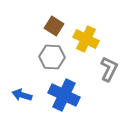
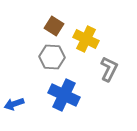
blue arrow: moved 8 px left, 9 px down; rotated 36 degrees counterclockwise
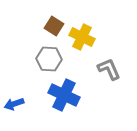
yellow cross: moved 4 px left, 2 px up
gray hexagon: moved 3 px left, 2 px down
gray L-shape: rotated 50 degrees counterclockwise
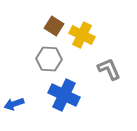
yellow cross: moved 2 px up
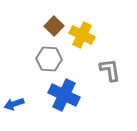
brown square: rotated 12 degrees clockwise
gray L-shape: moved 1 px right, 1 px down; rotated 15 degrees clockwise
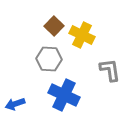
blue arrow: moved 1 px right
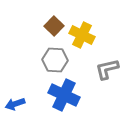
gray hexagon: moved 6 px right, 1 px down
gray L-shape: moved 3 px left, 1 px up; rotated 95 degrees counterclockwise
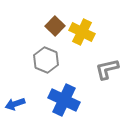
brown square: moved 1 px right
yellow cross: moved 3 px up
gray hexagon: moved 9 px left; rotated 20 degrees clockwise
blue cross: moved 5 px down
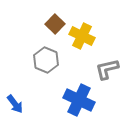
brown square: moved 2 px up
yellow cross: moved 4 px down
blue cross: moved 15 px right
blue arrow: rotated 108 degrees counterclockwise
